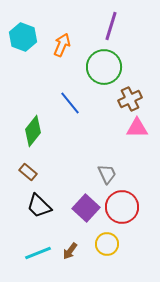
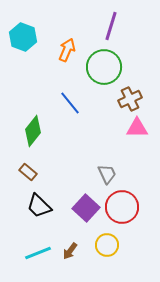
orange arrow: moved 5 px right, 5 px down
yellow circle: moved 1 px down
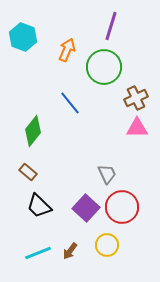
brown cross: moved 6 px right, 1 px up
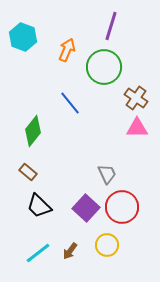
brown cross: rotated 30 degrees counterclockwise
cyan line: rotated 16 degrees counterclockwise
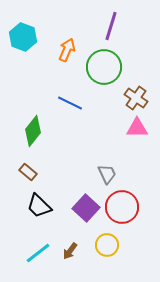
blue line: rotated 25 degrees counterclockwise
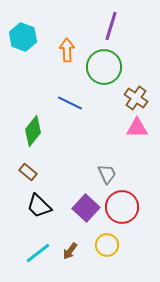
orange arrow: rotated 25 degrees counterclockwise
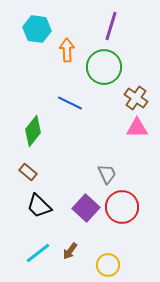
cyan hexagon: moved 14 px right, 8 px up; rotated 12 degrees counterclockwise
yellow circle: moved 1 px right, 20 px down
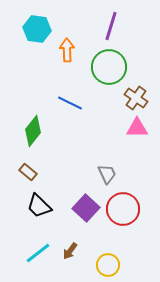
green circle: moved 5 px right
red circle: moved 1 px right, 2 px down
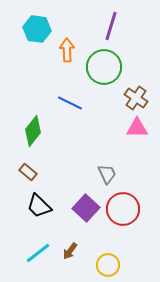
green circle: moved 5 px left
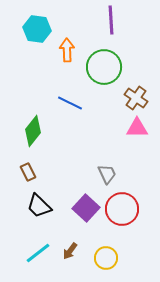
purple line: moved 6 px up; rotated 20 degrees counterclockwise
brown rectangle: rotated 24 degrees clockwise
red circle: moved 1 px left
yellow circle: moved 2 px left, 7 px up
